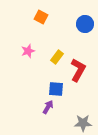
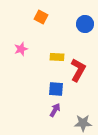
pink star: moved 7 px left, 2 px up
yellow rectangle: rotated 56 degrees clockwise
purple arrow: moved 7 px right, 3 px down
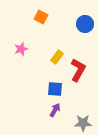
yellow rectangle: rotated 56 degrees counterclockwise
blue square: moved 1 px left
